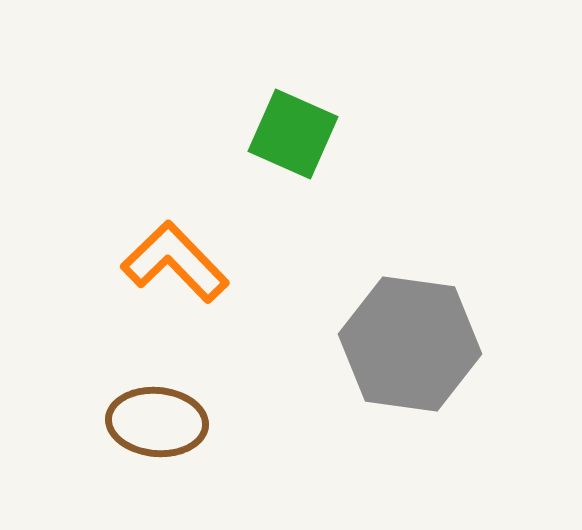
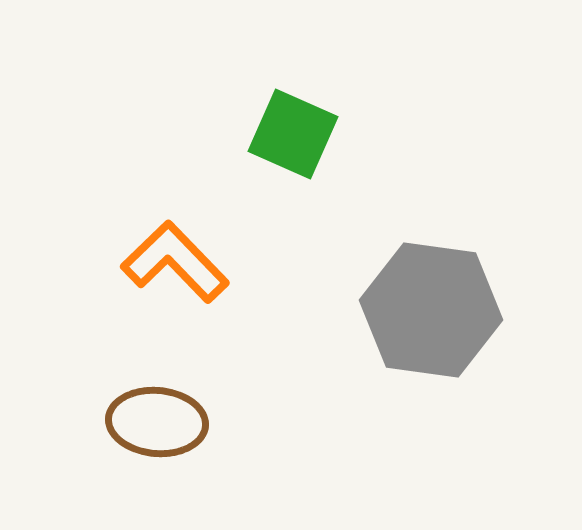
gray hexagon: moved 21 px right, 34 px up
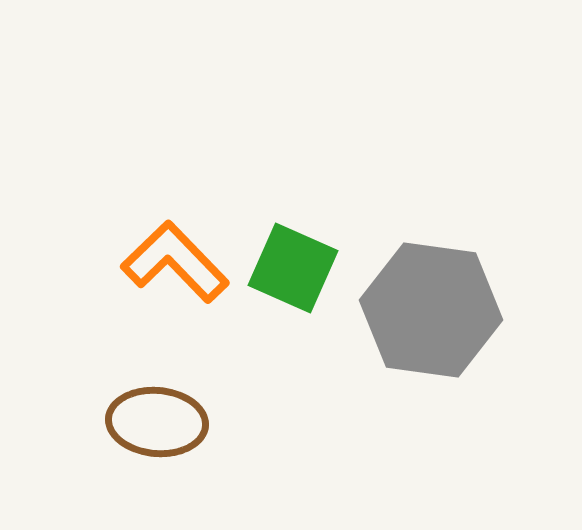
green square: moved 134 px down
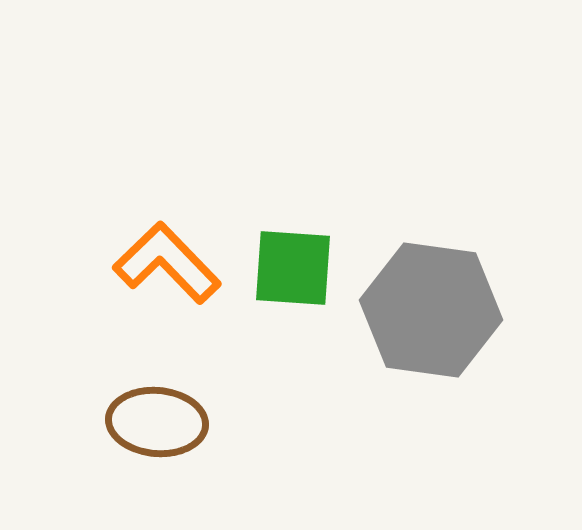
orange L-shape: moved 8 px left, 1 px down
green square: rotated 20 degrees counterclockwise
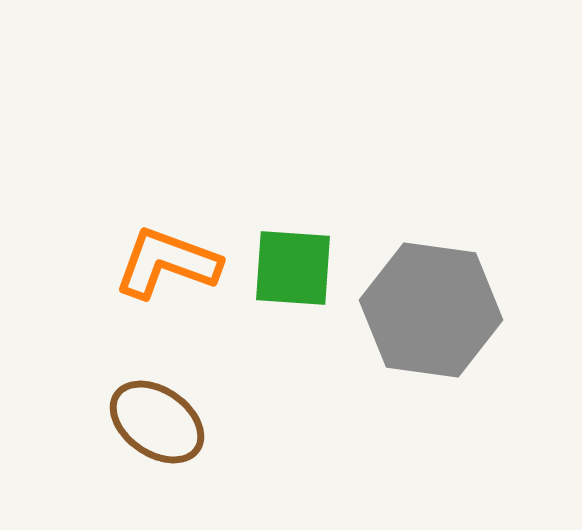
orange L-shape: rotated 26 degrees counterclockwise
brown ellipse: rotated 30 degrees clockwise
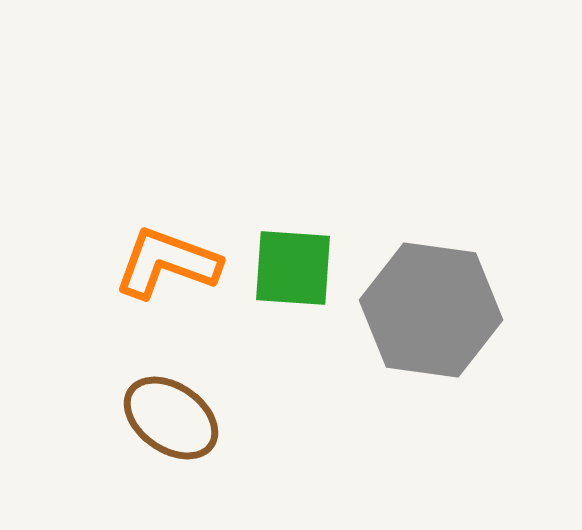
brown ellipse: moved 14 px right, 4 px up
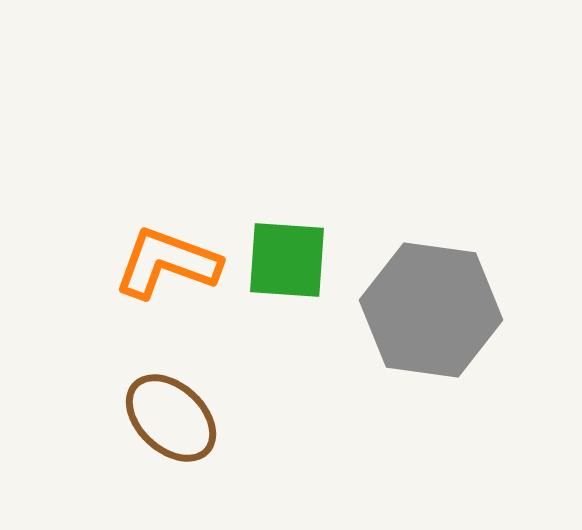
green square: moved 6 px left, 8 px up
brown ellipse: rotated 8 degrees clockwise
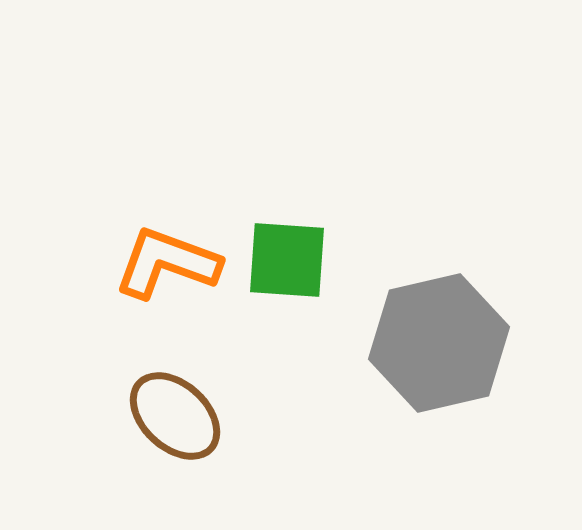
gray hexagon: moved 8 px right, 33 px down; rotated 21 degrees counterclockwise
brown ellipse: moved 4 px right, 2 px up
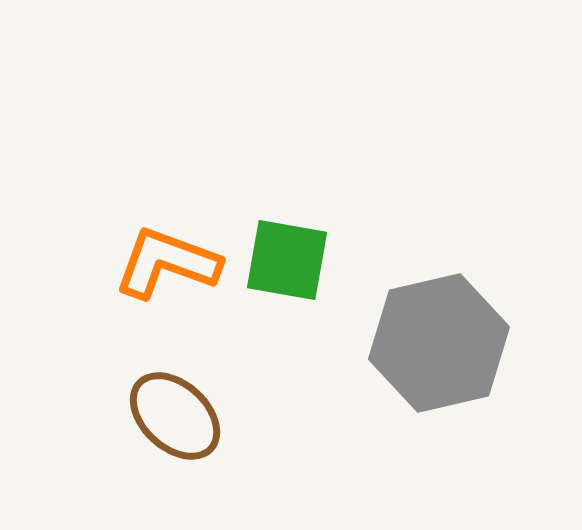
green square: rotated 6 degrees clockwise
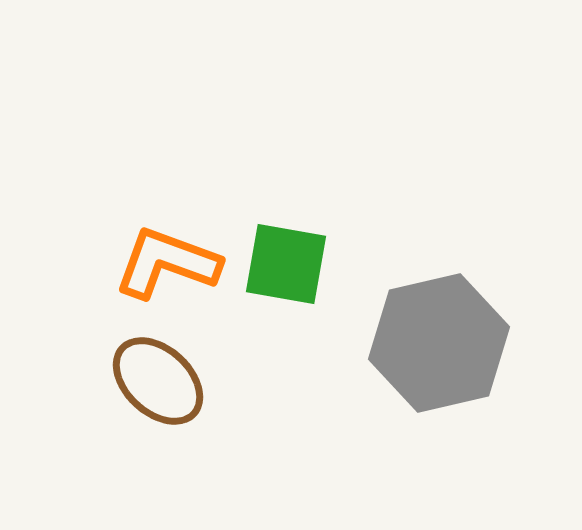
green square: moved 1 px left, 4 px down
brown ellipse: moved 17 px left, 35 px up
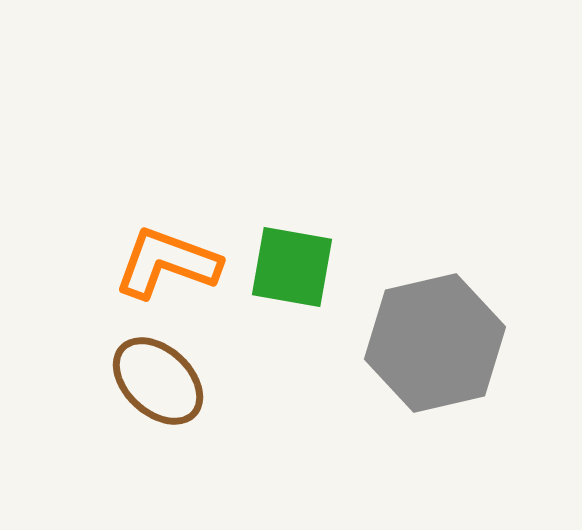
green square: moved 6 px right, 3 px down
gray hexagon: moved 4 px left
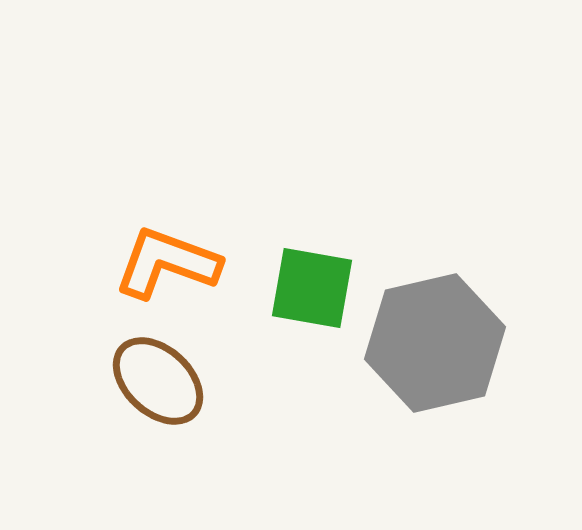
green square: moved 20 px right, 21 px down
